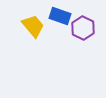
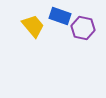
purple hexagon: rotated 15 degrees counterclockwise
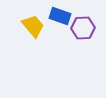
purple hexagon: rotated 15 degrees counterclockwise
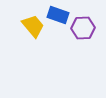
blue rectangle: moved 2 px left, 1 px up
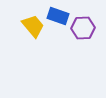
blue rectangle: moved 1 px down
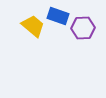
yellow trapezoid: rotated 10 degrees counterclockwise
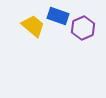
purple hexagon: rotated 20 degrees counterclockwise
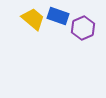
yellow trapezoid: moved 7 px up
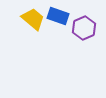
purple hexagon: moved 1 px right
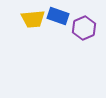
yellow trapezoid: rotated 135 degrees clockwise
